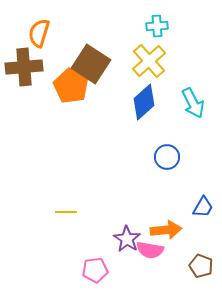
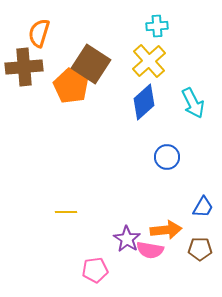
brown pentagon: moved 1 px left, 17 px up; rotated 20 degrees counterclockwise
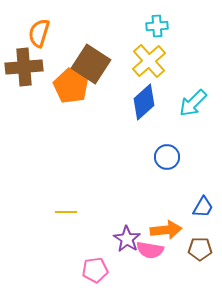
cyan arrow: rotated 72 degrees clockwise
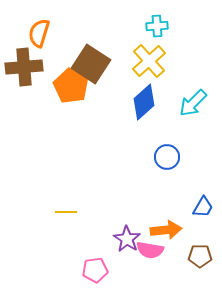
brown pentagon: moved 7 px down
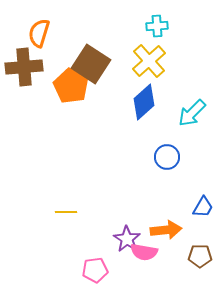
cyan arrow: moved 1 px left, 10 px down
pink semicircle: moved 6 px left, 2 px down
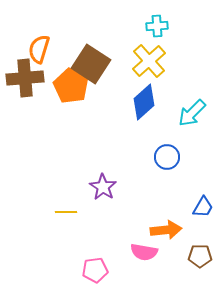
orange semicircle: moved 16 px down
brown cross: moved 1 px right, 11 px down
purple star: moved 24 px left, 52 px up
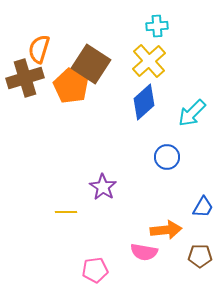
brown cross: rotated 12 degrees counterclockwise
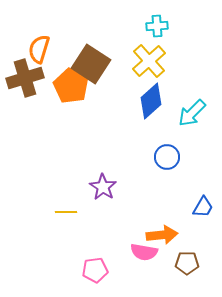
blue diamond: moved 7 px right, 1 px up
orange arrow: moved 4 px left, 5 px down
brown pentagon: moved 13 px left, 7 px down
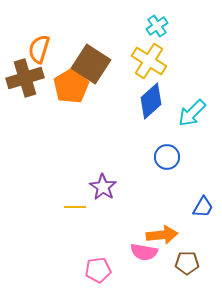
cyan cross: rotated 30 degrees counterclockwise
yellow cross: rotated 16 degrees counterclockwise
orange pentagon: rotated 12 degrees clockwise
yellow line: moved 9 px right, 5 px up
pink pentagon: moved 3 px right
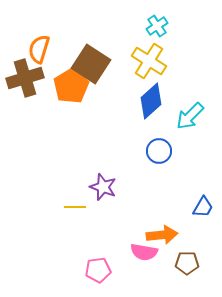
cyan arrow: moved 2 px left, 3 px down
blue circle: moved 8 px left, 6 px up
purple star: rotated 12 degrees counterclockwise
